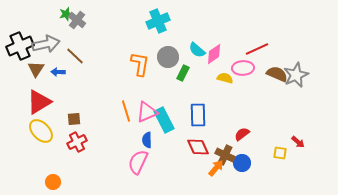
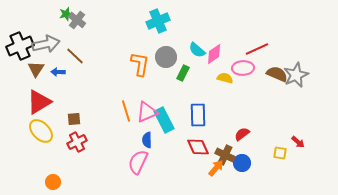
gray circle: moved 2 px left
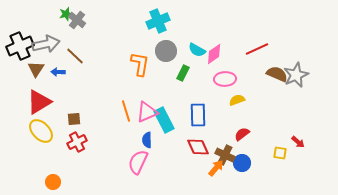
cyan semicircle: rotated 12 degrees counterclockwise
gray circle: moved 6 px up
pink ellipse: moved 18 px left, 11 px down
yellow semicircle: moved 12 px right, 22 px down; rotated 35 degrees counterclockwise
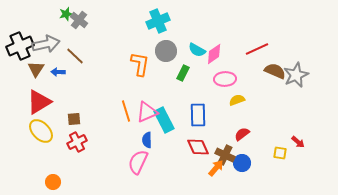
gray cross: moved 2 px right
brown semicircle: moved 2 px left, 3 px up
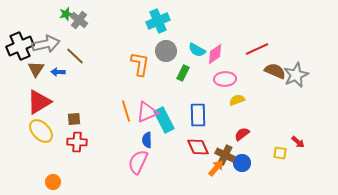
pink diamond: moved 1 px right
red cross: rotated 30 degrees clockwise
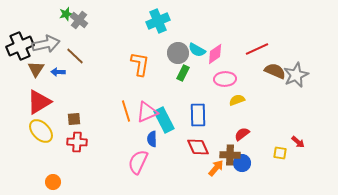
gray circle: moved 12 px right, 2 px down
blue semicircle: moved 5 px right, 1 px up
brown cross: moved 5 px right; rotated 24 degrees counterclockwise
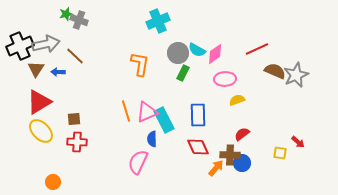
gray cross: rotated 18 degrees counterclockwise
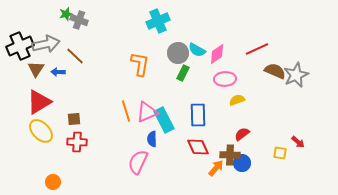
pink diamond: moved 2 px right
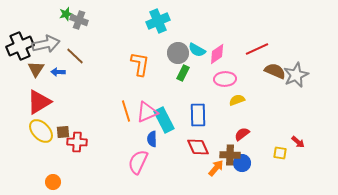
brown square: moved 11 px left, 13 px down
